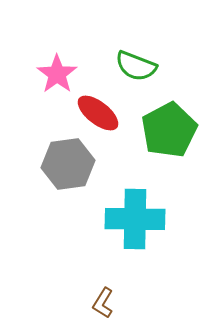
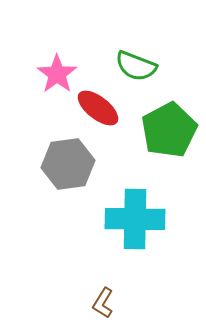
red ellipse: moved 5 px up
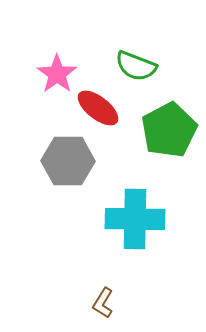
gray hexagon: moved 3 px up; rotated 9 degrees clockwise
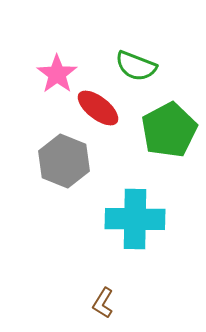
gray hexagon: moved 4 px left; rotated 21 degrees clockwise
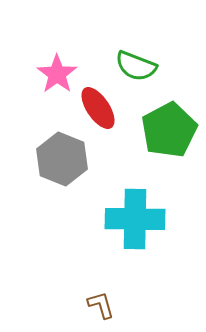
red ellipse: rotated 18 degrees clockwise
gray hexagon: moved 2 px left, 2 px up
brown L-shape: moved 2 px left, 2 px down; rotated 132 degrees clockwise
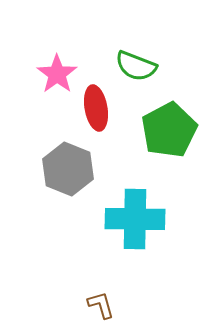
red ellipse: moved 2 px left; rotated 24 degrees clockwise
gray hexagon: moved 6 px right, 10 px down
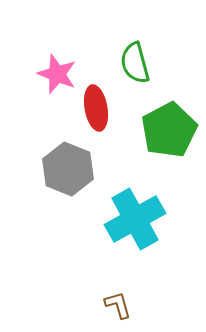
green semicircle: moved 1 px left, 3 px up; rotated 54 degrees clockwise
pink star: rotated 15 degrees counterclockwise
cyan cross: rotated 30 degrees counterclockwise
brown L-shape: moved 17 px right
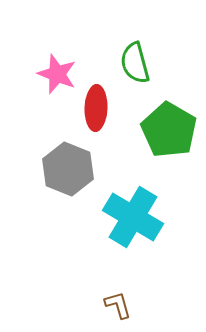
red ellipse: rotated 12 degrees clockwise
green pentagon: rotated 14 degrees counterclockwise
cyan cross: moved 2 px left, 2 px up; rotated 30 degrees counterclockwise
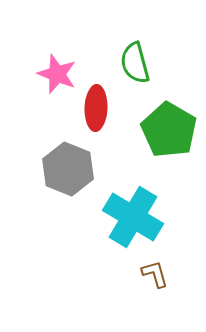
brown L-shape: moved 37 px right, 31 px up
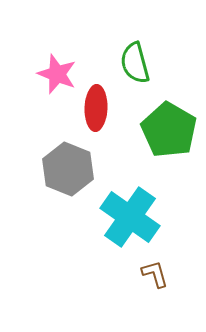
cyan cross: moved 3 px left; rotated 4 degrees clockwise
